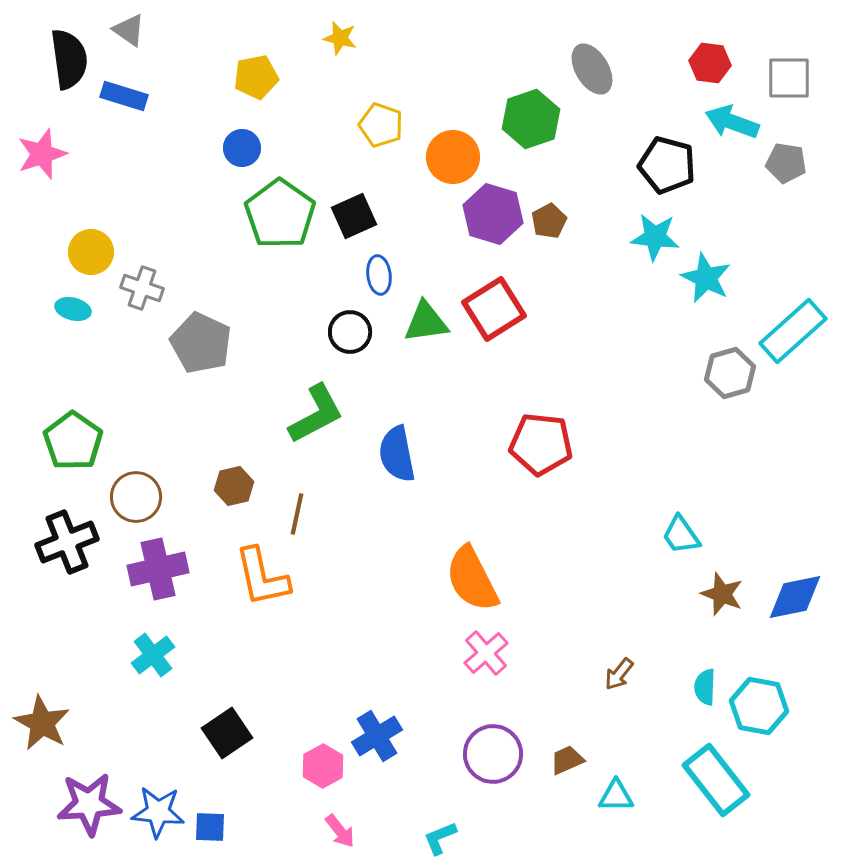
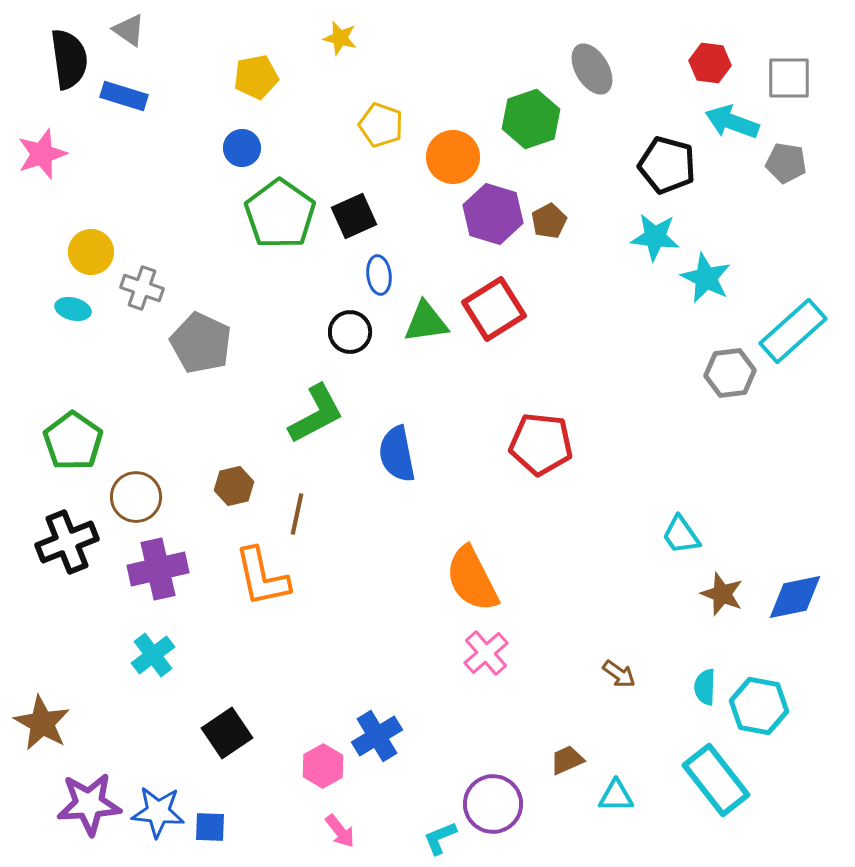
gray hexagon at (730, 373): rotated 9 degrees clockwise
brown arrow at (619, 674): rotated 92 degrees counterclockwise
purple circle at (493, 754): moved 50 px down
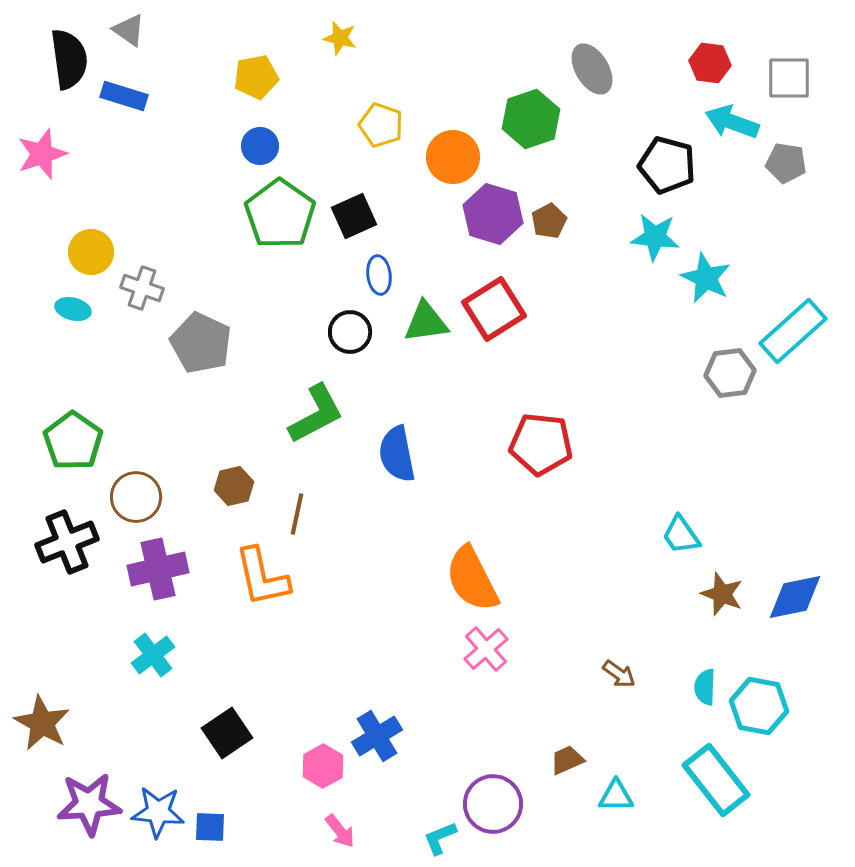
blue circle at (242, 148): moved 18 px right, 2 px up
pink cross at (486, 653): moved 4 px up
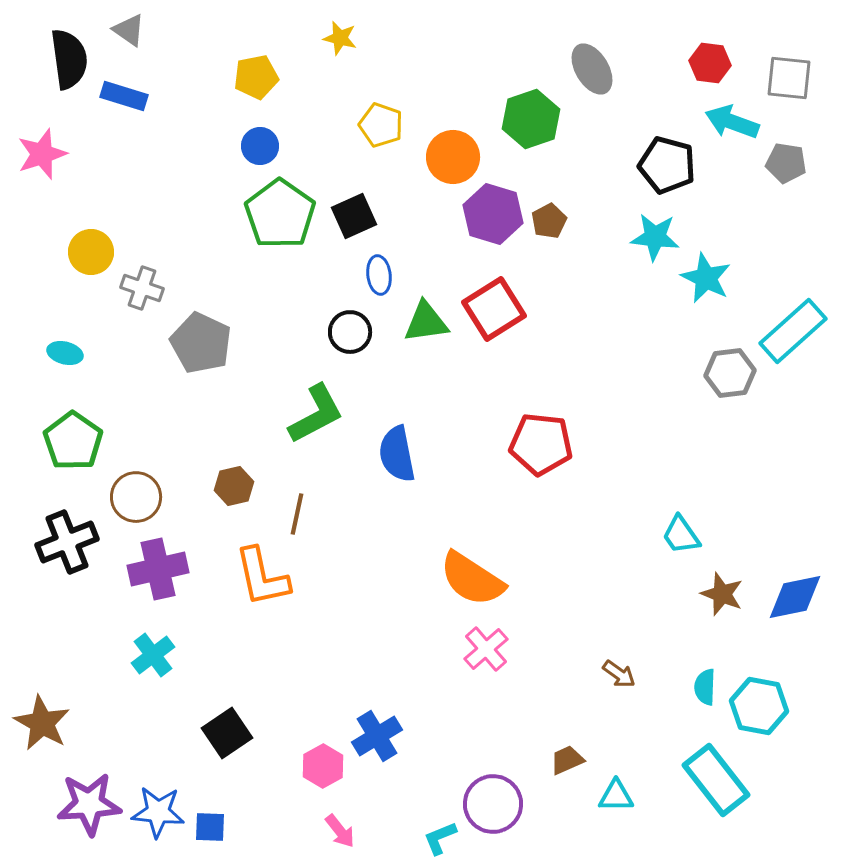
gray square at (789, 78): rotated 6 degrees clockwise
cyan ellipse at (73, 309): moved 8 px left, 44 px down
orange semicircle at (472, 579): rotated 30 degrees counterclockwise
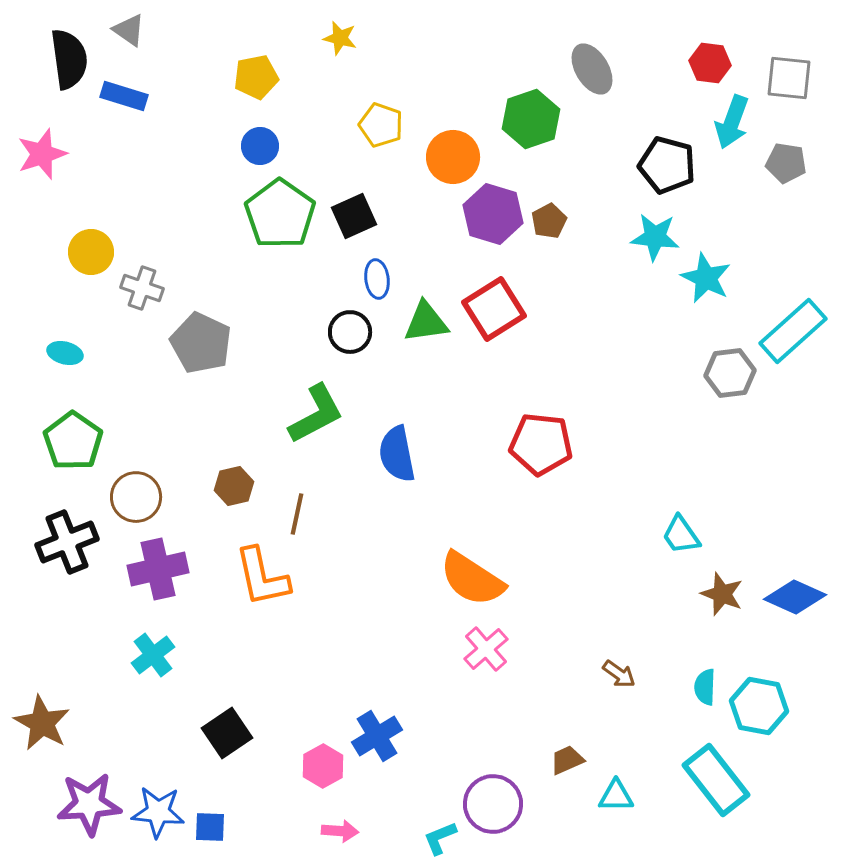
cyan arrow at (732, 122): rotated 90 degrees counterclockwise
blue ellipse at (379, 275): moved 2 px left, 4 px down
blue diamond at (795, 597): rotated 36 degrees clockwise
pink arrow at (340, 831): rotated 48 degrees counterclockwise
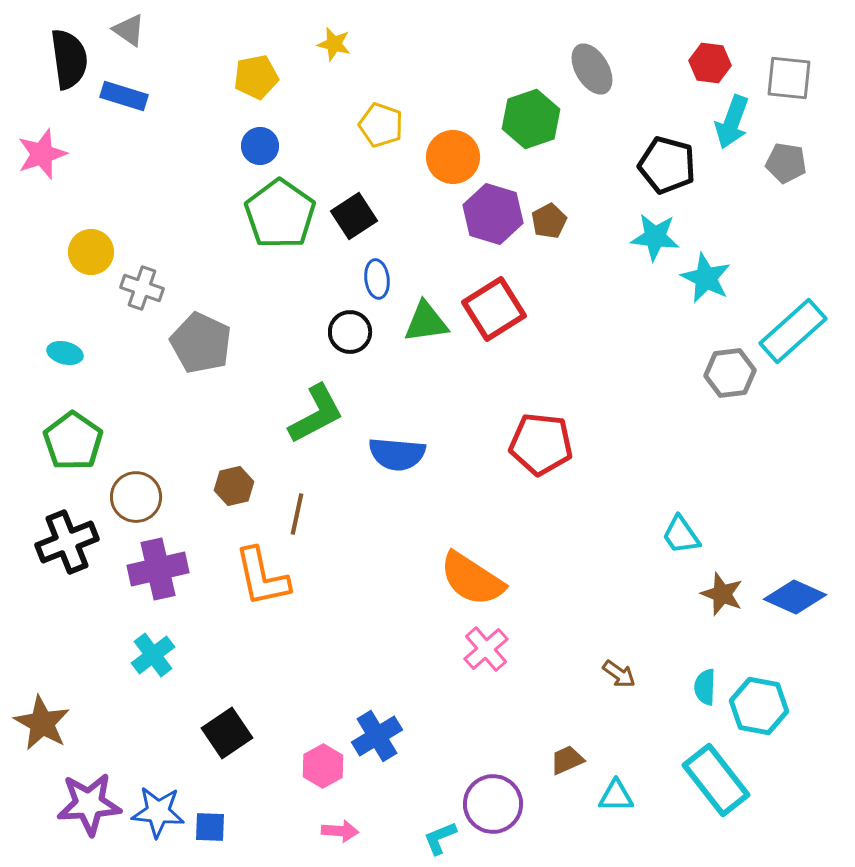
yellow star at (340, 38): moved 6 px left, 6 px down
black square at (354, 216): rotated 9 degrees counterclockwise
blue semicircle at (397, 454): rotated 74 degrees counterclockwise
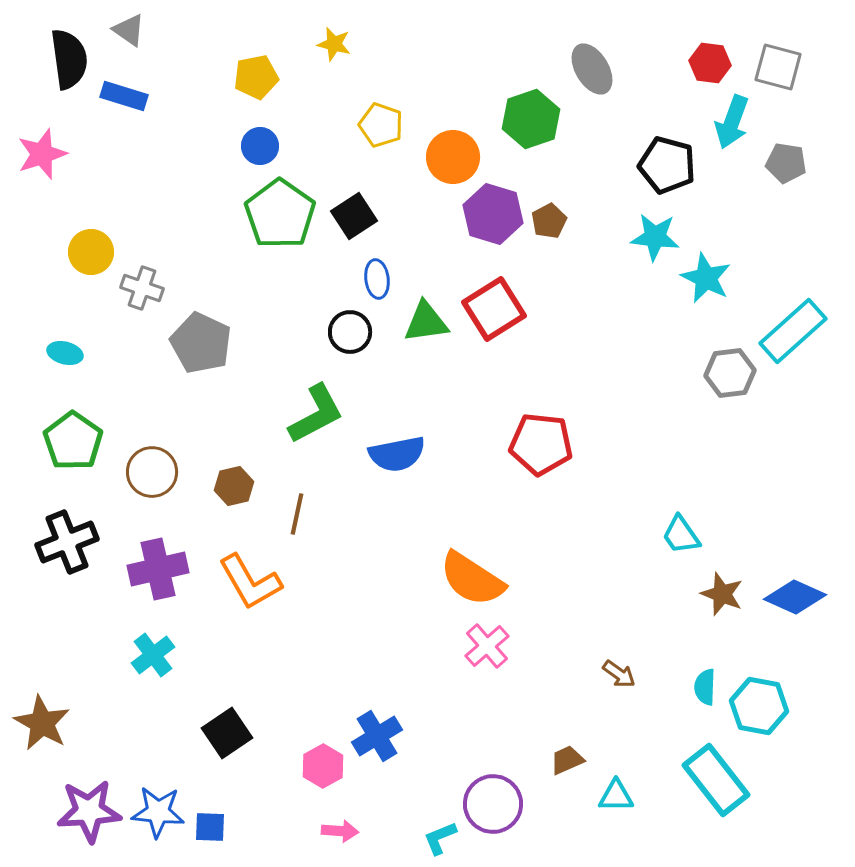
gray square at (789, 78): moved 11 px left, 11 px up; rotated 9 degrees clockwise
blue semicircle at (397, 454): rotated 16 degrees counterclockwise
brown circle at (136, 497): moved 16 px right, 25 px up
orange L-shape at (262, 577): moved 12 px left, 5 px down; rotated 18 degrees counterclockwise
pink cross at (486, 649): moved 1 px right, 3 px up
purple star at (89, 804): moved 7 px down
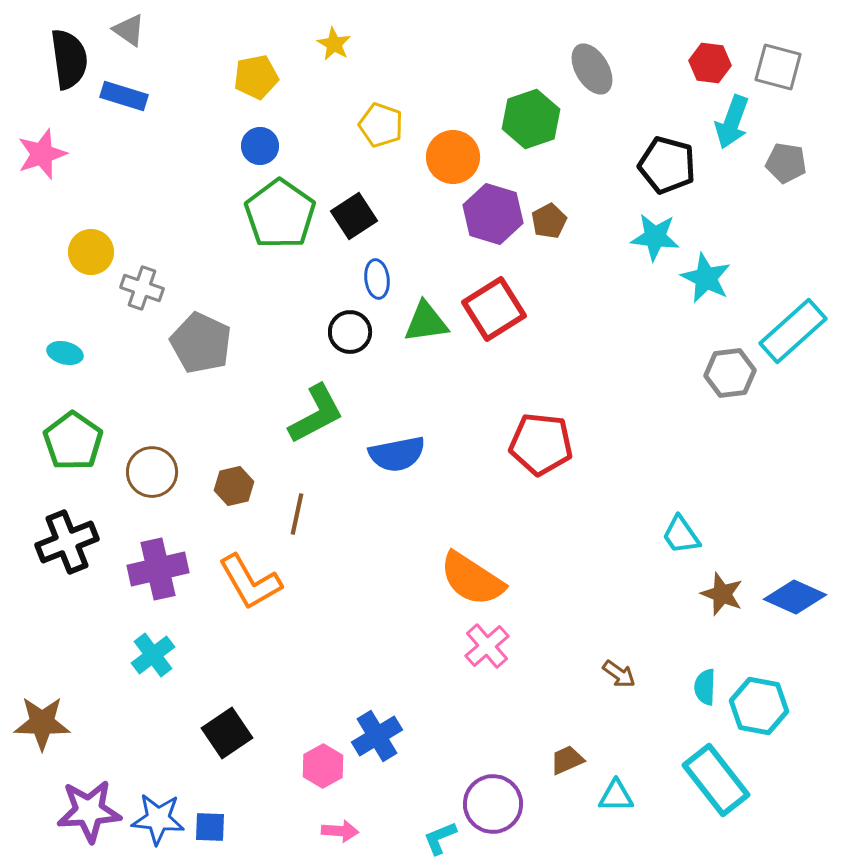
yellow star at (334, 44): rotated 16 degrees clockwise
brown star at (42, 723): rotated 28 degrees counterclockwise
blue star at (158, 812): moved 7 px down
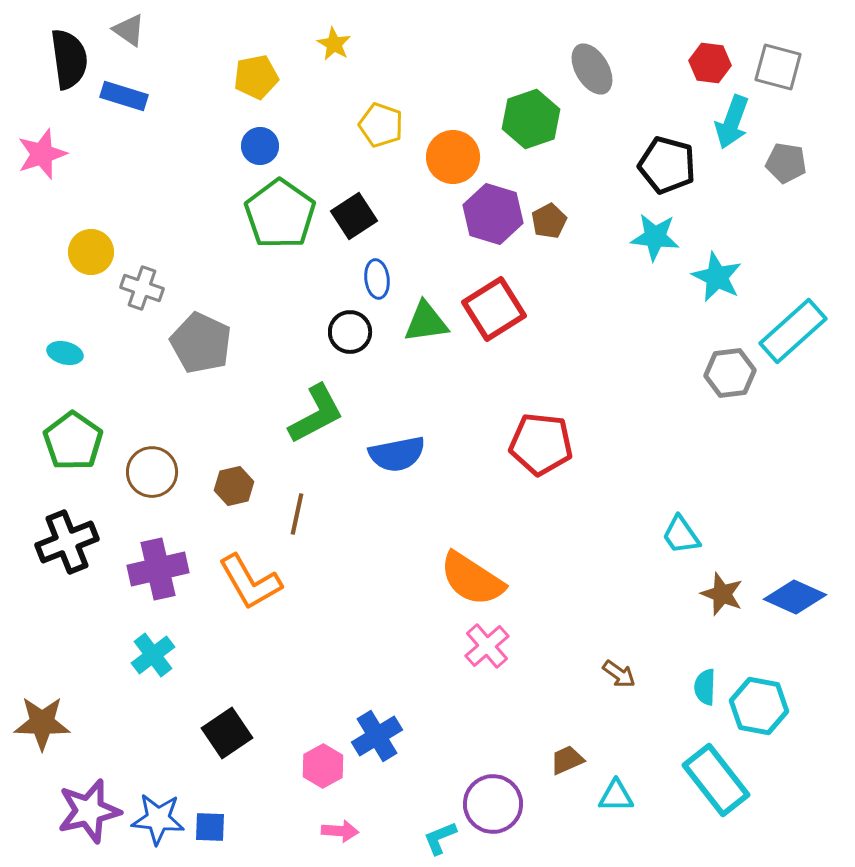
cyan star at (706, 278): moved 11 px right, 1 px up
purple star at (89, 811): rotated 10 degrees counterclockwise
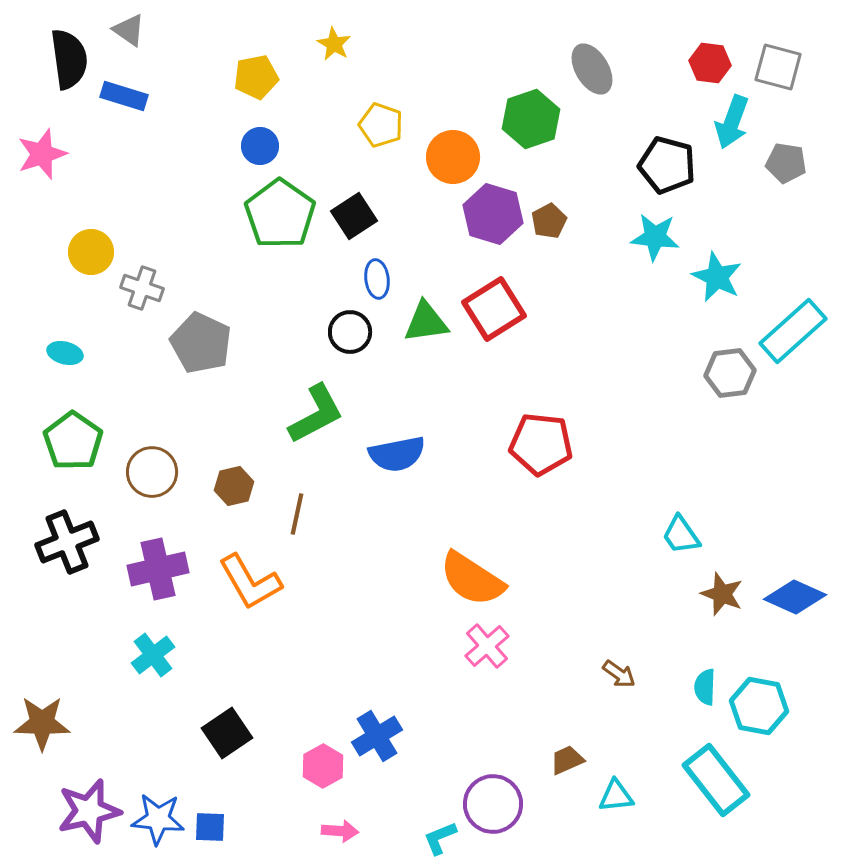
cyan triangle at (616, 796): rotated 6 degrees counterclockwise
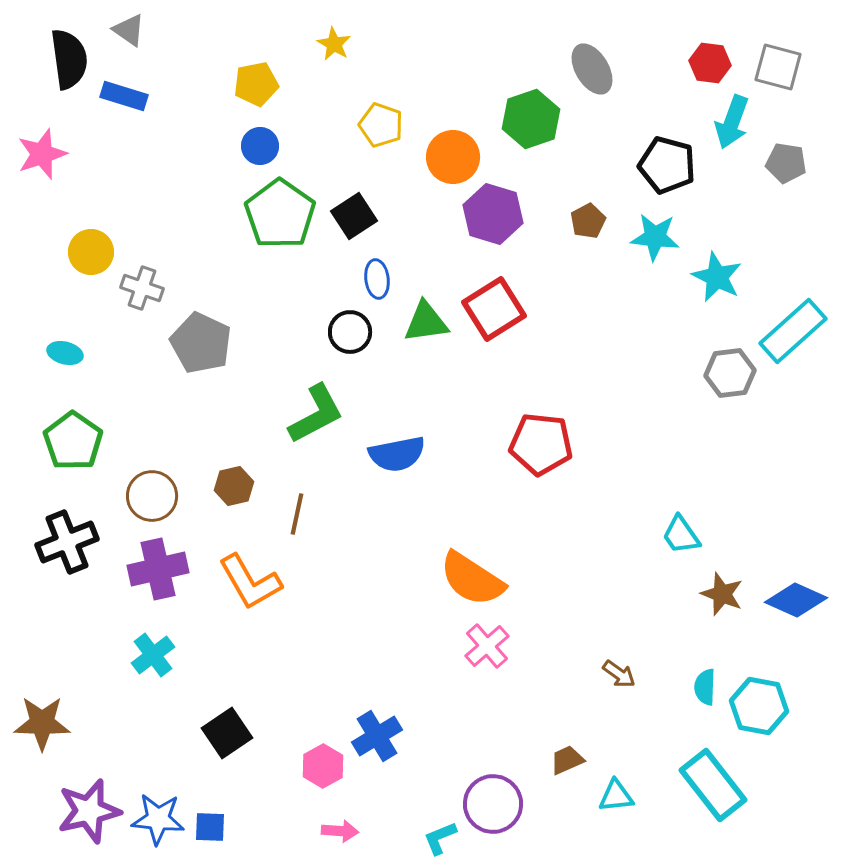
yellow pentagon at (256, 77): moved 7 px down
brown pentagon at (549, 221): moved 39 px right
brown circle at (152, 472): moved 24 px down
blue diamond at (795, 597): moved 1 px right, 3 px down
cyan rectangle at (716, 780): moved 3 px left, 5 px down
